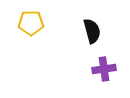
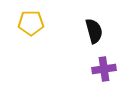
black semicircle: moved 2 px right
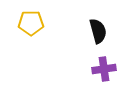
black semicircle: moved 4 px right
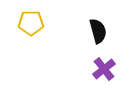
purple cross: rotated 30 degrees counterclockwise
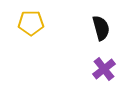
black semicircle: moved 3 px right, 3 px up
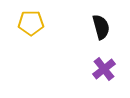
black semicircle: moved 1 px up
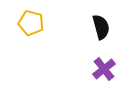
yellow pentagon: rotated 15 degrees clockwise
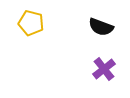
black semicircle: rotated 125 degrees clockwise
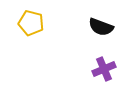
purple cross: rotated 15 degrees clockwise
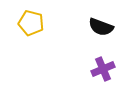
purple cross: moved 1 px left
